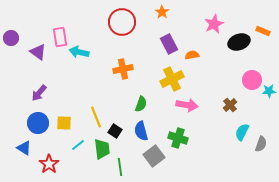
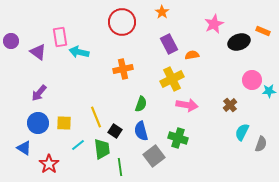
purple circle: moved 3 px down
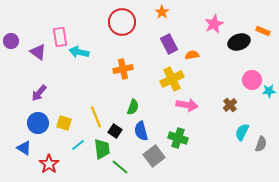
green semicircle: moved 8 px left, 3 px down
yellow square: rotated 14 degrees clockwise
green line: rotated 42 degrees counterclockwise
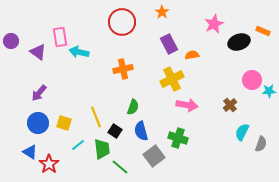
blue triangle: moved 6 px right, 4 px down
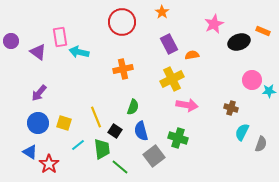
brown cross: moved 1 px right, 3 px down; rotated 32 degrees counterclockwise
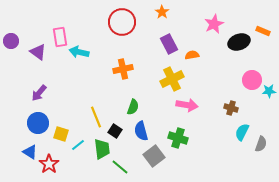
yellow square: moved 3 px left, 11 px down
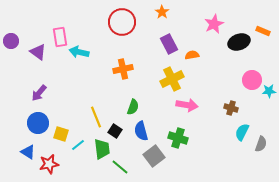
blue triangle: moved 2 px left
red star: rotated 24 degrees clockwise
